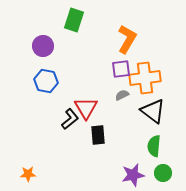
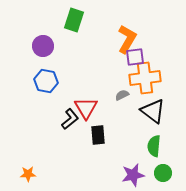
purple square: moved 14 px right, 12 px up
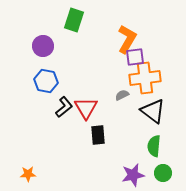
black L-shape: moved 6 px left, 12 px up
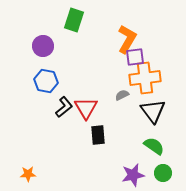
black triangle: rotated 16 degrees clockwise
green semicircle: rotated 120 degrees clockwise
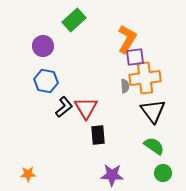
green rectangle: rotated 30 degrees clockwise
gray semicircle: moved 3 px right, 9 px up; rotated 112 degrees clockwise
purple star: moved 21 px left; rotated 15 degrees clockwise
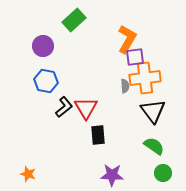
orange star: rotated 21 degrees clockwise
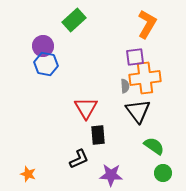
orange L-shape: moved 20 px right, 15 px up
blue hexagon: moved 17 px up
black L-shape: moved 15 px right, 52 px down; rotated 15 degrees clockwise
black triangle: moved 15 px left
purple star: moved 1 px left
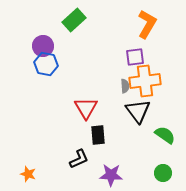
orange cross: moved 3 px down
green semicircle: moved 11 px right, 11 px up
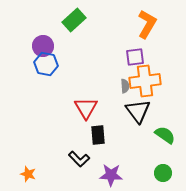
black L-shape: rotated 70 degrees clockwise
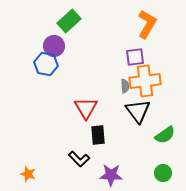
green rectangle: moved 5 px left, 1 px down
purple circle: moved 11 px right
green semicircle: rotated 110 degrees clockwise
